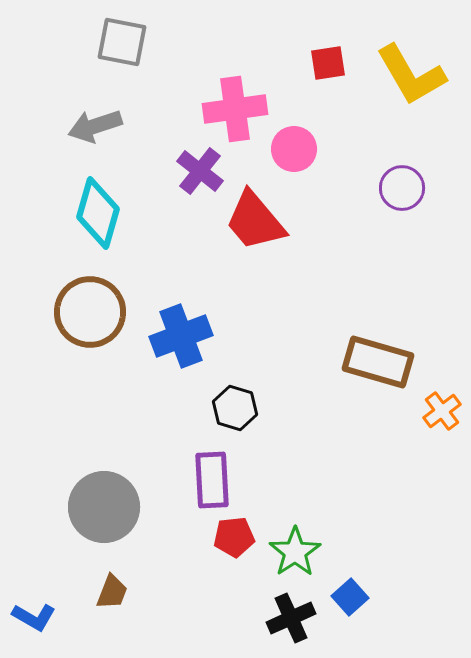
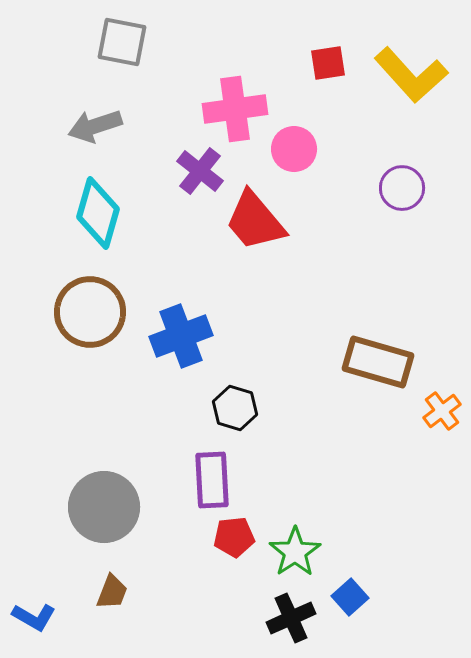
yellow L-shape: rotated 12 degrees counterclockwise
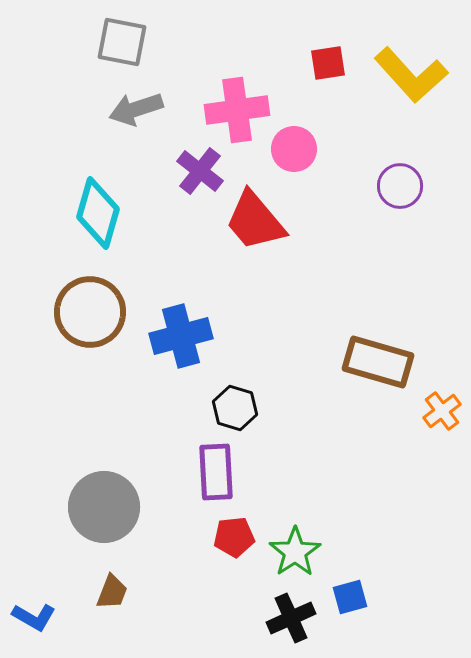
pink cross: moved 2 px right, 1 px down
gray arrow: moved 41 px right, 17 px up
purple circle: moved 2 px left, 2 px up
blue cross: rotated 6 degrees clockwise
purple rectangle: moved 4 px right, 8 px up
blue square: rotated 27 degrees clockwise
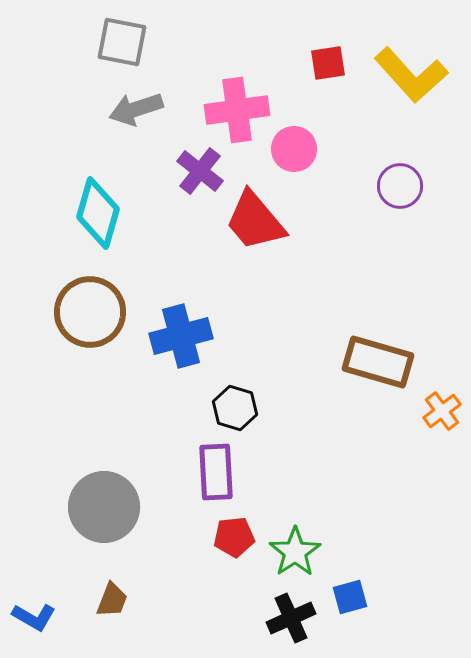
brown trapezoid: moved 8 px down
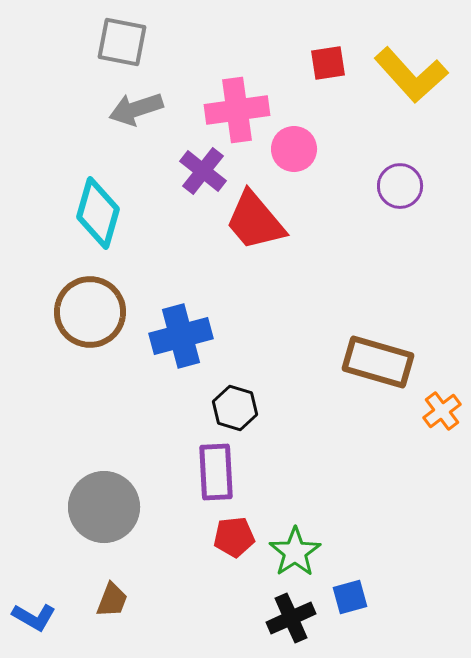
purple cross: moved 3 px right
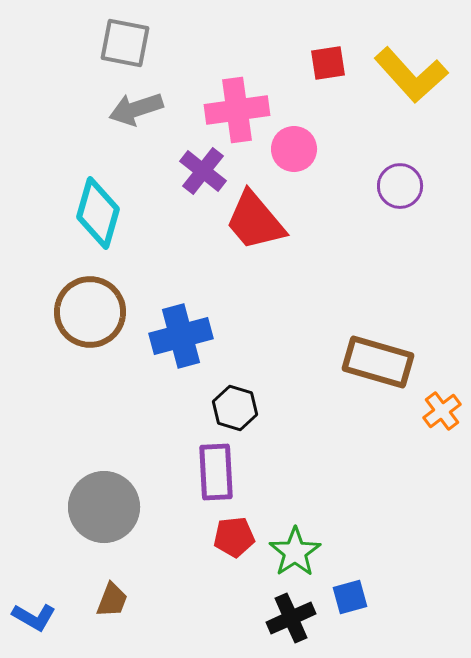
gray square: moved 3 px right, 1 px down
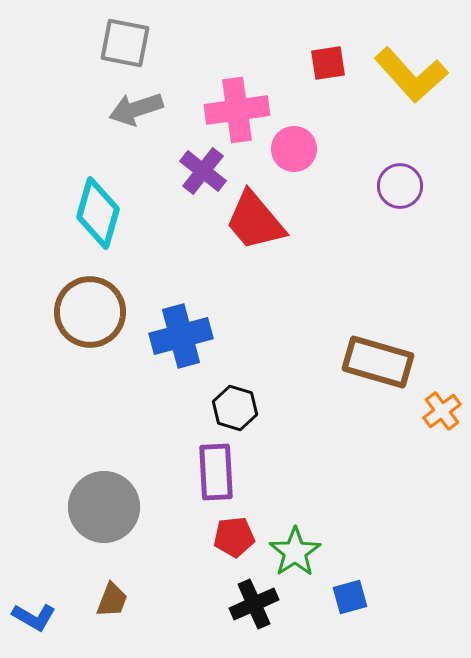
black cross: moved 37 px left, 14 px up
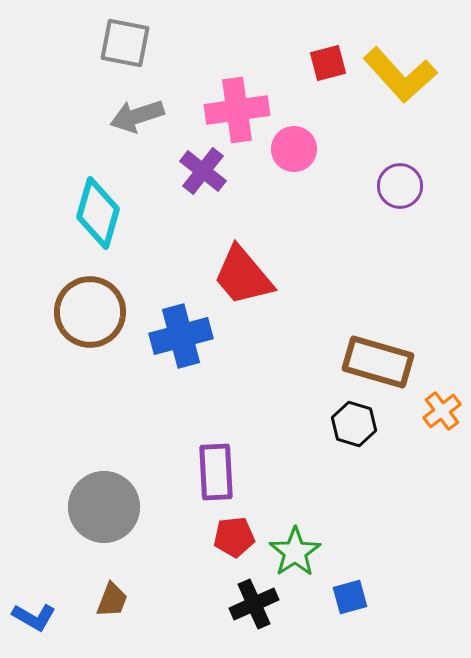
red square: rotated 6 degrees counterclockwise
yellow L-shape: moved 11 px left
gray arrow: moved 1 px right, 7 px down
red trapezoid: moved 12 px left, 55 px down
black hexagon: moved 119 px right, 16 px down
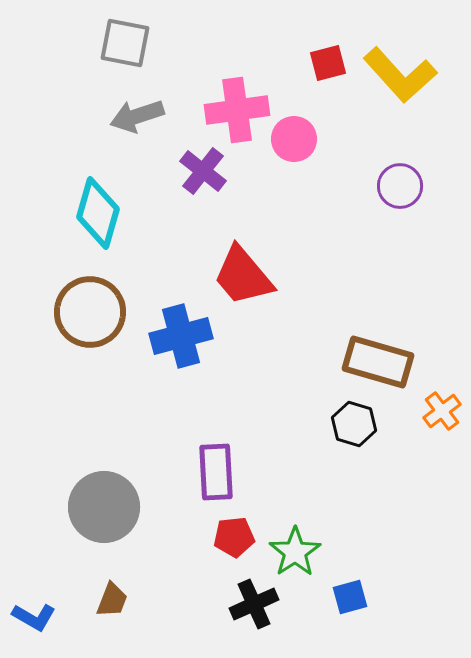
pink circle: moved 10 px up
